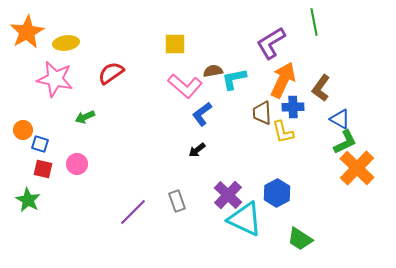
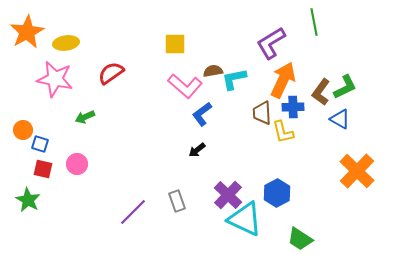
brown L-shape: moved 4 px down
green L-shape: moved 55 px up
orange cross: moved 3 px down
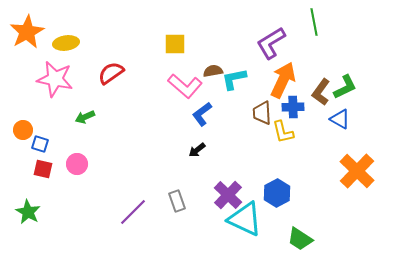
green star: moved 12 px down
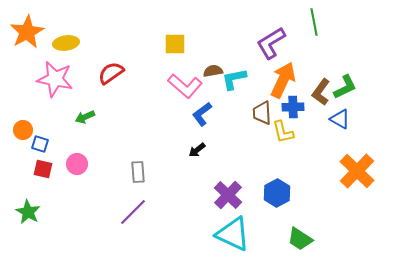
gray rectangle: moved 39 px left, 29 px up; rotated 15 degrees clockwise
cyan triangle: moved 12 px left, 15 px down
